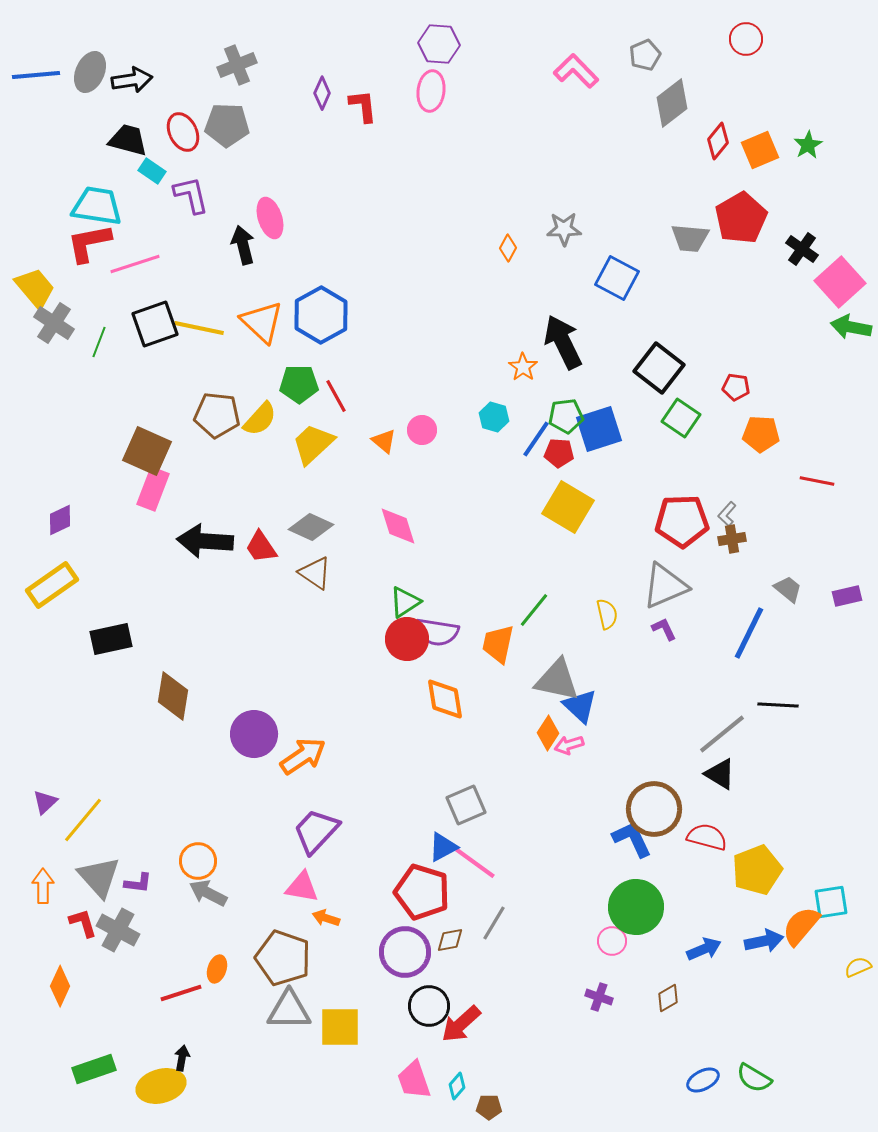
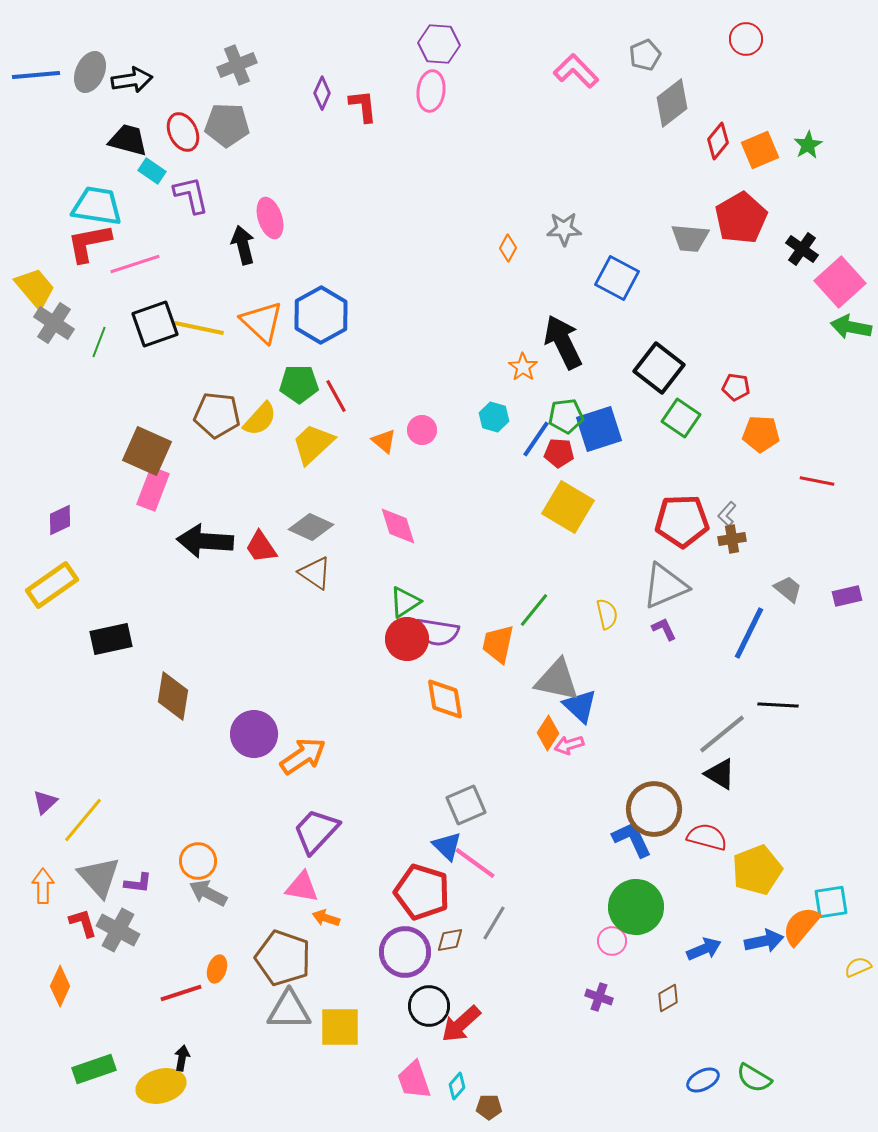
blue triangle at (443, 847): moved 4 px right, 1 px up; rotated 48 degrees counterclockwise
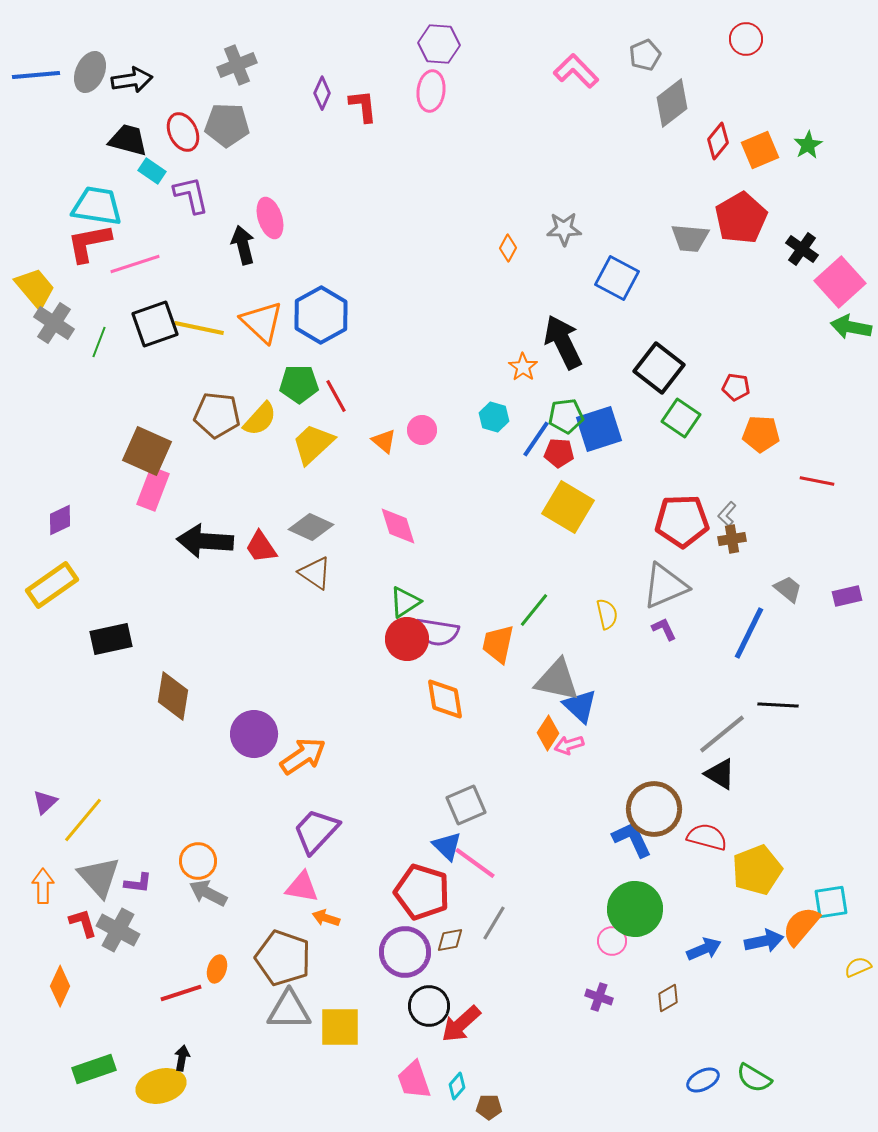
green circle at (636, 907): moved 1 px left, 2 px down
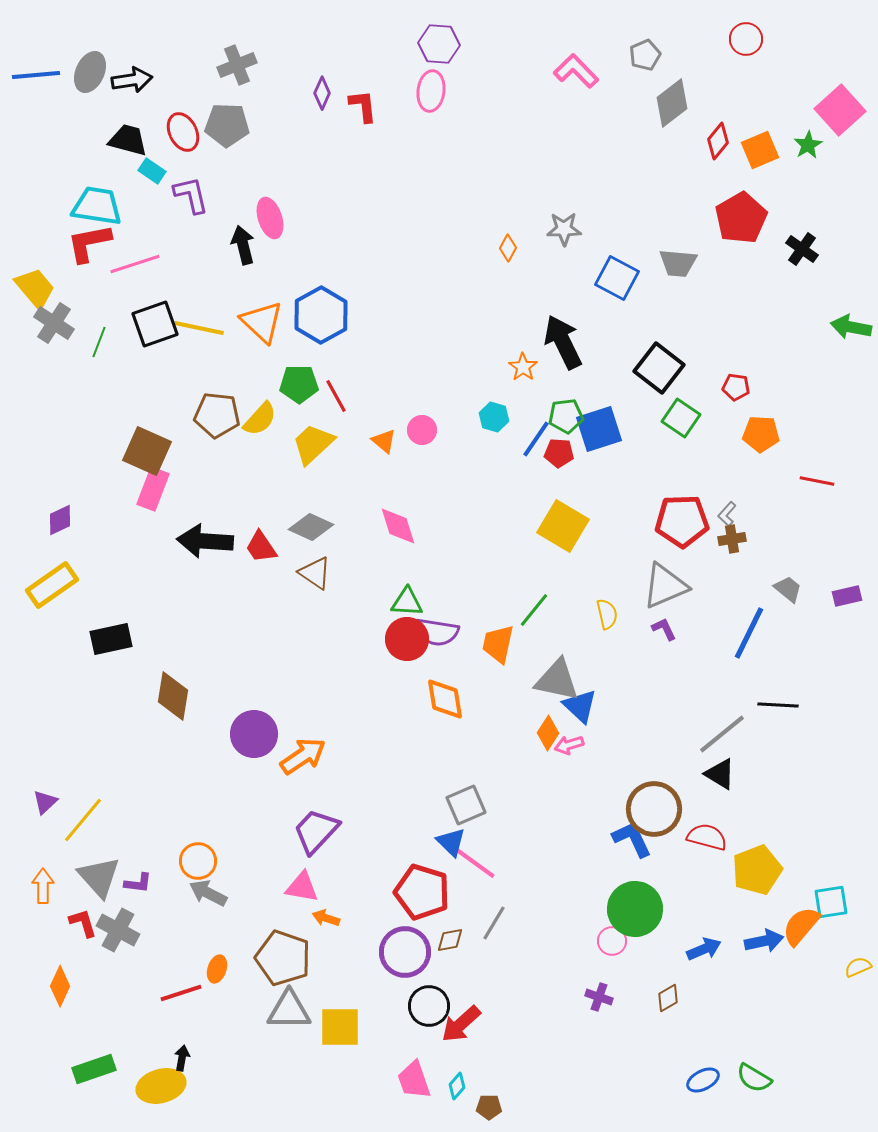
gray trapezoid at (690, 238): moved 12 px left, 25 px down
pink square at (840, 282): moved 172 px up
yellow square at (568, 507): moved 5 px left, 19 px down
green triangle at (405, 602): moved 2 px right; rotated 36 degrees clockwise
blue triangle at (447, 846): moved 4 px right, 4 px up
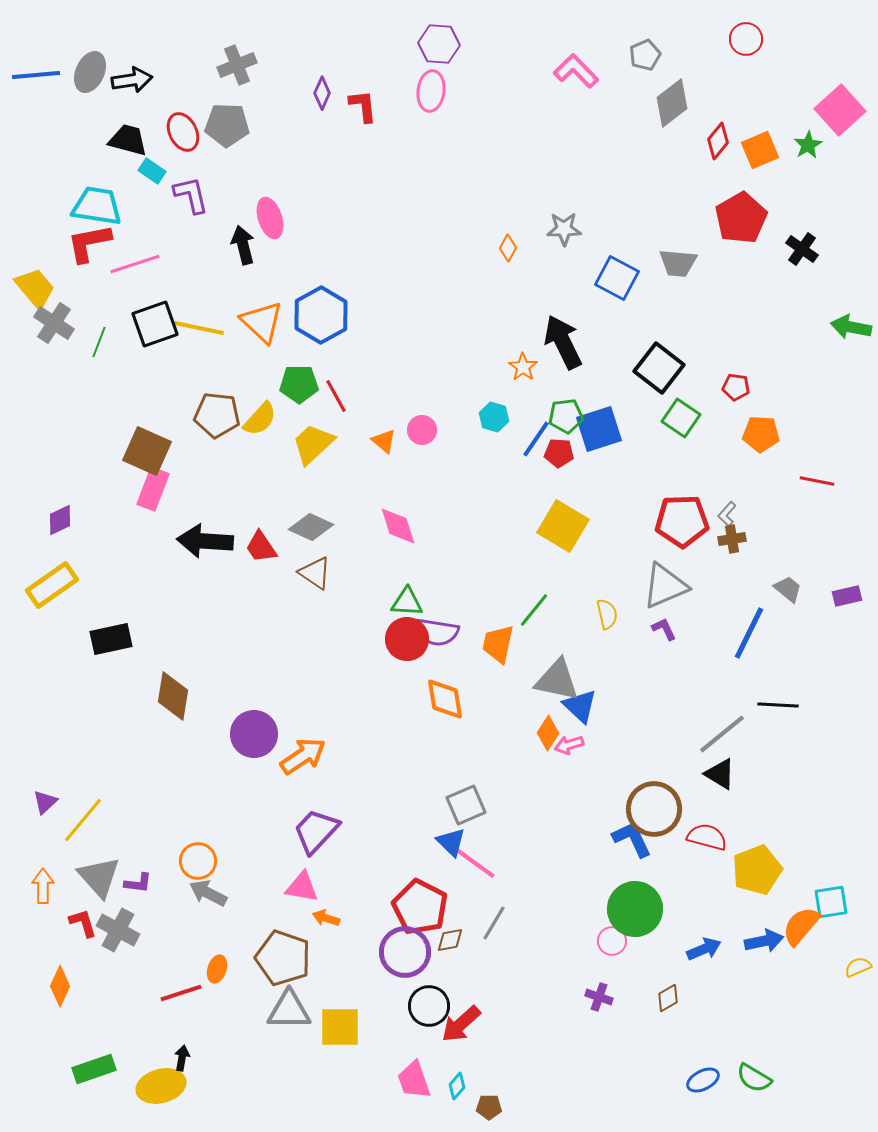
red pentagon at (422, 892): moved 2 px left, 15 px down; rotated 10 degrees clockwise
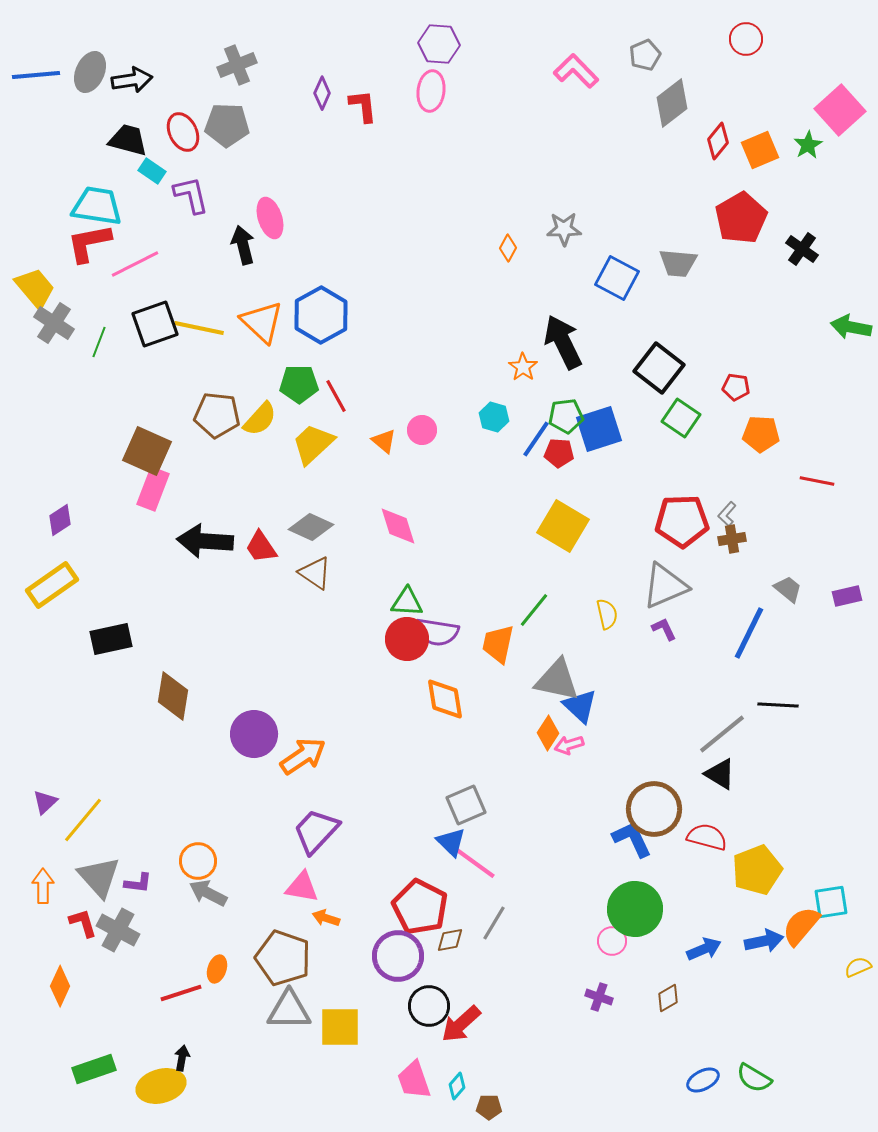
pink line at (135, 264): rotated 9 degrees counterclockwise
purple diamond at (60, 520): rotated 8 degrees counterclockwise
purple circle at (405, 952): moved 7 px left, 4 px down
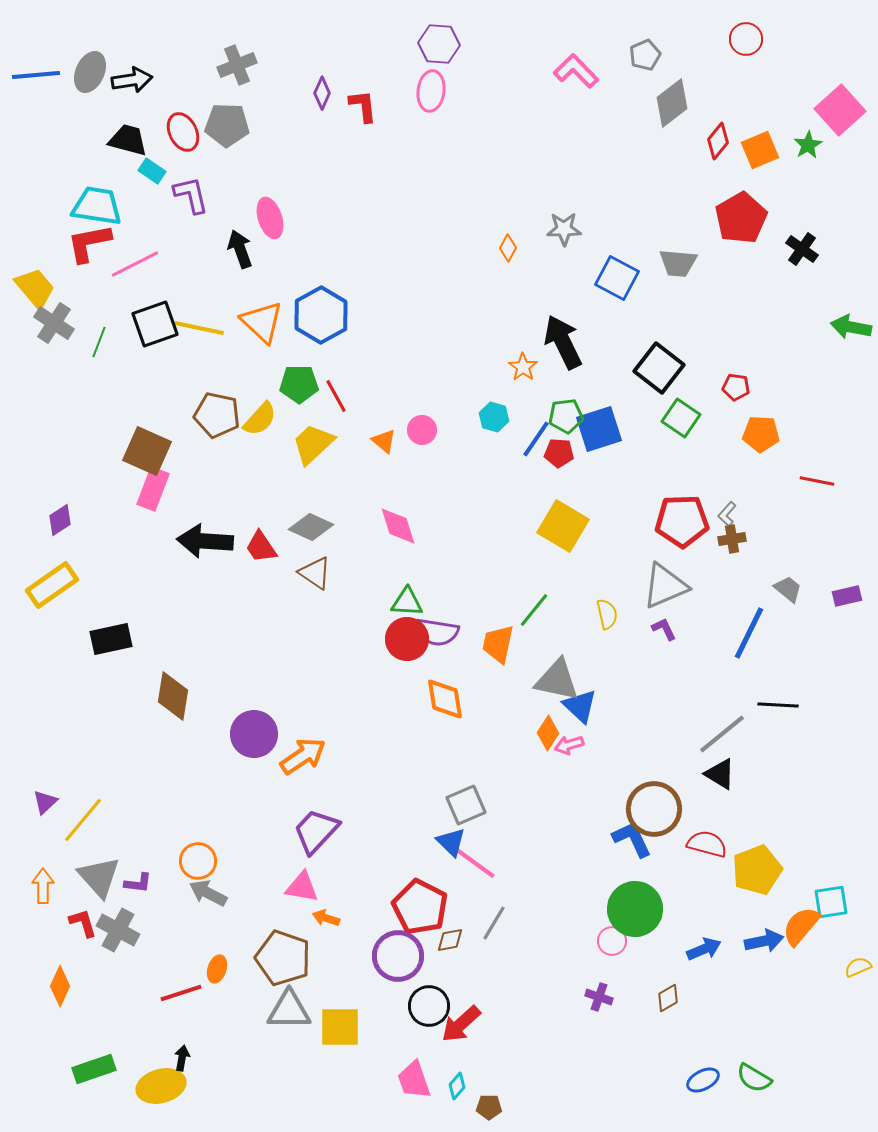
black arrow at (243, 245): moved 3 px left, 4 px down; rotated 6 degrees counterclockwise
brown pentagon at (217, 415): rotated 6 degrees clockwise
red semicircle at (707, 837): moved 7 px down
